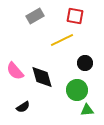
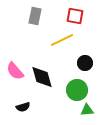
gray rectangle: rotated 48 degrees counterclockwise
black semicircle: rotated 16 degrees clockwise
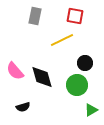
green circle: moved 5 px up
green triangle: moved 4 px right; rotated 24 degrees counterclockwise
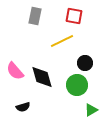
red square: moved 1 px left
yellow line: moved 1 px down
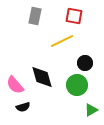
pink semicircle: moved 14 px down
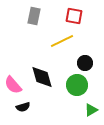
gray rectangle: moved 1 px left
pink semicircle: moved 2 px left
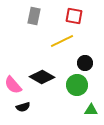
black diamond: rotated 45 degrees counterclockwise
green triangle: rotated 32 degrees clockwise
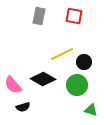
gray rectangle: moved 5 px right
yellow line: moved 13 px down
black circle: moved 1 px left, 1 px up
black diamond: moved 1 px right, 2 px down
green triangle: rotated 16 degrees clockwise
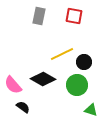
black semicircle: rotated 128 degrees counterclockwise
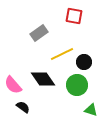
gray rectangle: moved 17 px down; rotated 42 degrees clockwise
black diamond: rotated 25 degrees clockwise
